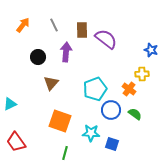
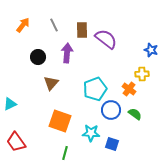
purple arrow: moved 1 px right, 1 px down
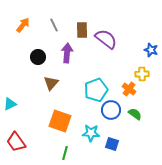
cyan pentagon: moved 1 px right, 1 px down
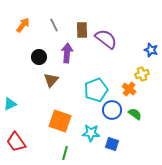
black circle: moved 1 px right
yellow cross: rotated 16 degrees counterclockwise
brown triangle: moved 3 px up
blue circle: moved 1 px right
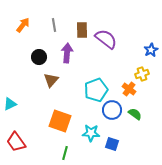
gray line: rotated 16 degrees clockwise
blue star: rotated 24 degrees clockwise
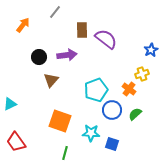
gray line: moved 1 px right, 13 px up; rotated 48 degrees clockwise
purple arrow: moved 2 px down; rotated 78 degrees clockwise
green semicircle: rotated 80 degrees counterclockwise
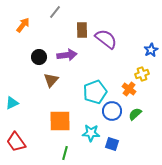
cyan pentagon: moved 1 px left, 2 px down
cyan triangle: moved 2 px right, 1 px up
blue circle: moved 1 px down
orange square: rotated 20 degrees counterclockwise
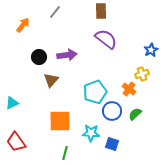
brown rectangle: moved 19 px right, 19 px up
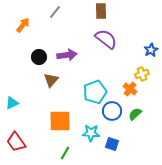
orange cross: moved 1 px right
green line: rotated 16 degrees clockwise
